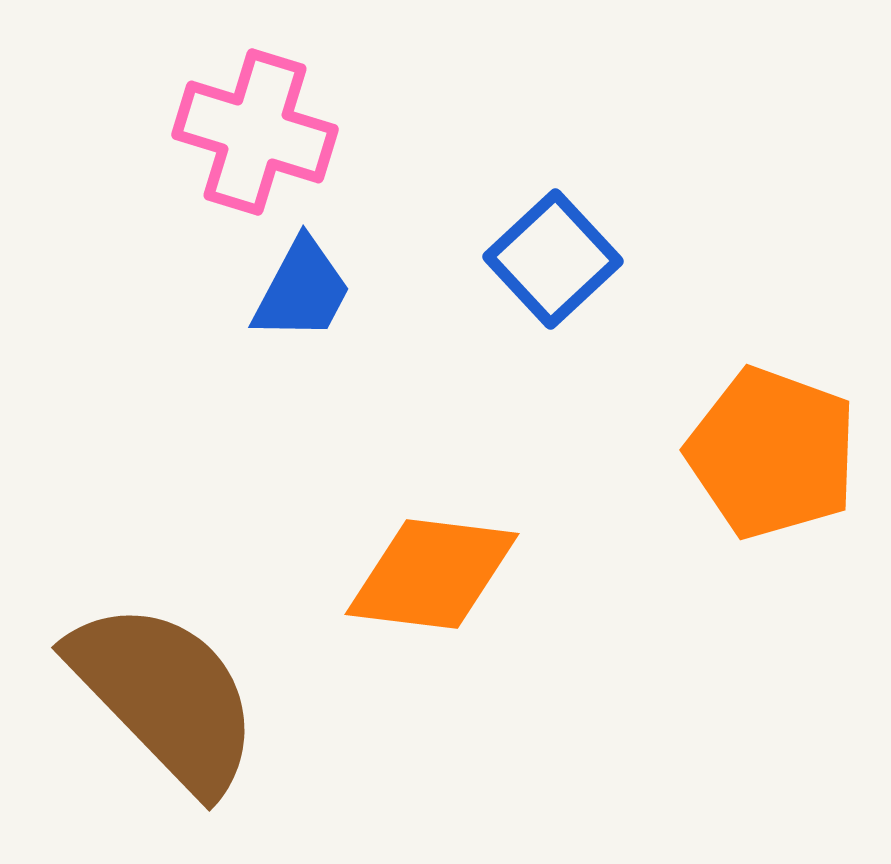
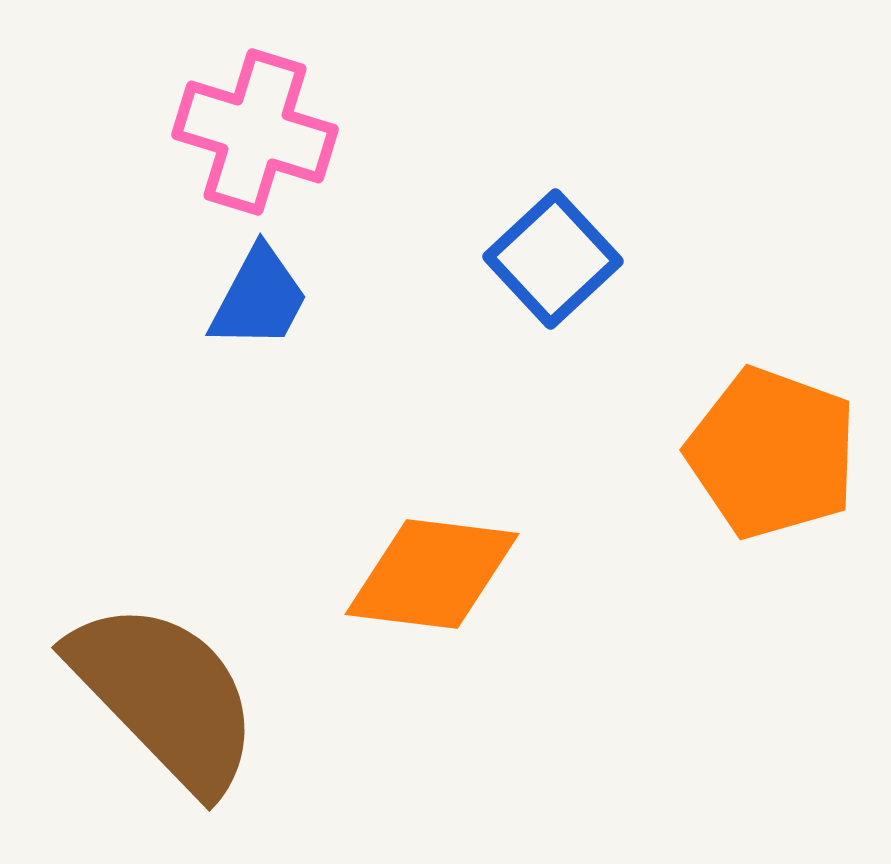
blue trapezoid: moved 43 px left, 8 px down
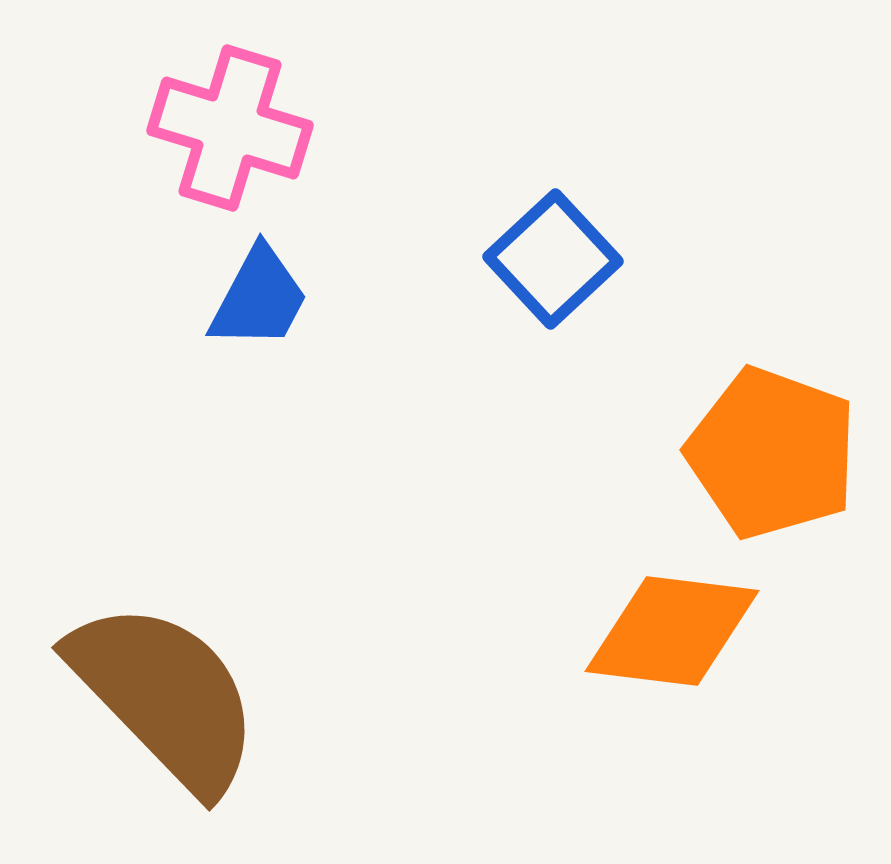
pink cross: moved 25 px left, 4 px up
orange diamond: moved 240 px right, 57 px down
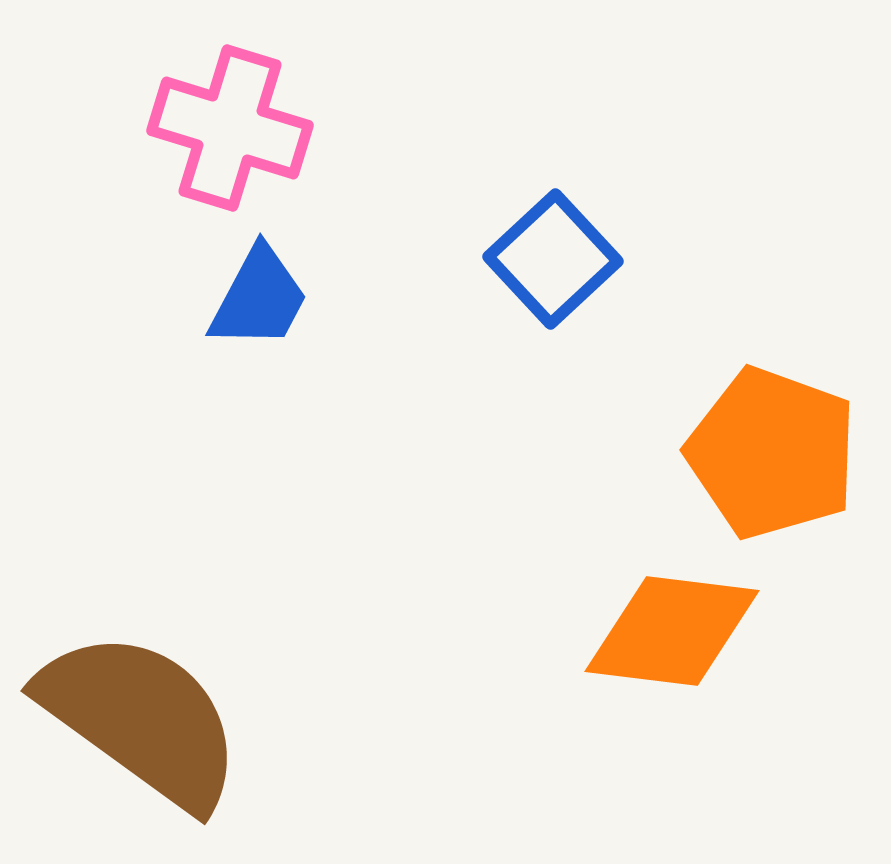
brown semicircle: moved 24 px left, 23 px down; rotated 10 degrees counterclockwise
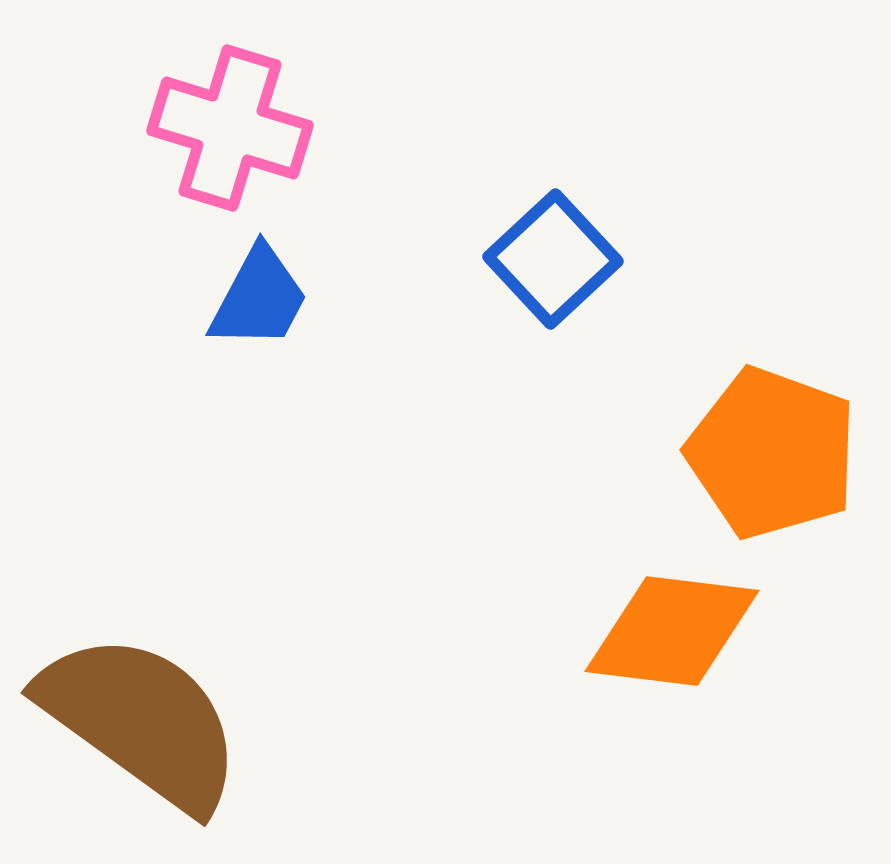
brown semicircle: moved 2 px down
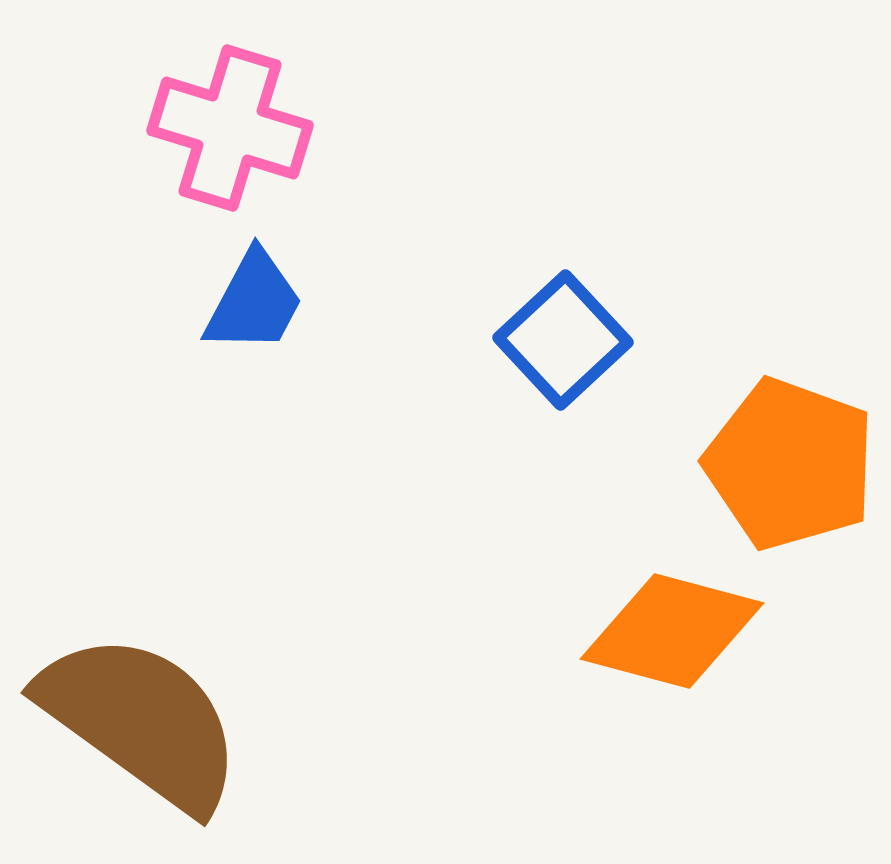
blue square: moved 10 px right, 81 px down
blue trapezoid: moved 5 px left, 4 px down
orange pentagon: moved 18 px right, 11 px down
orange diamond: rotated 8 degrees clockwise
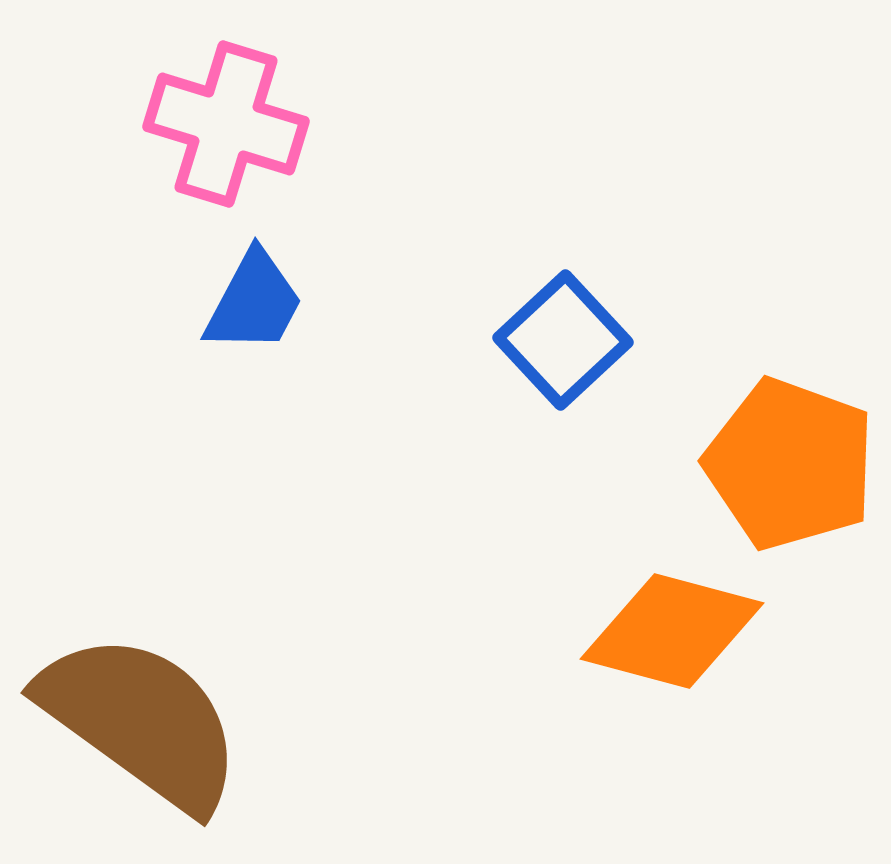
pink cross: moved 4 px left, 4 px up
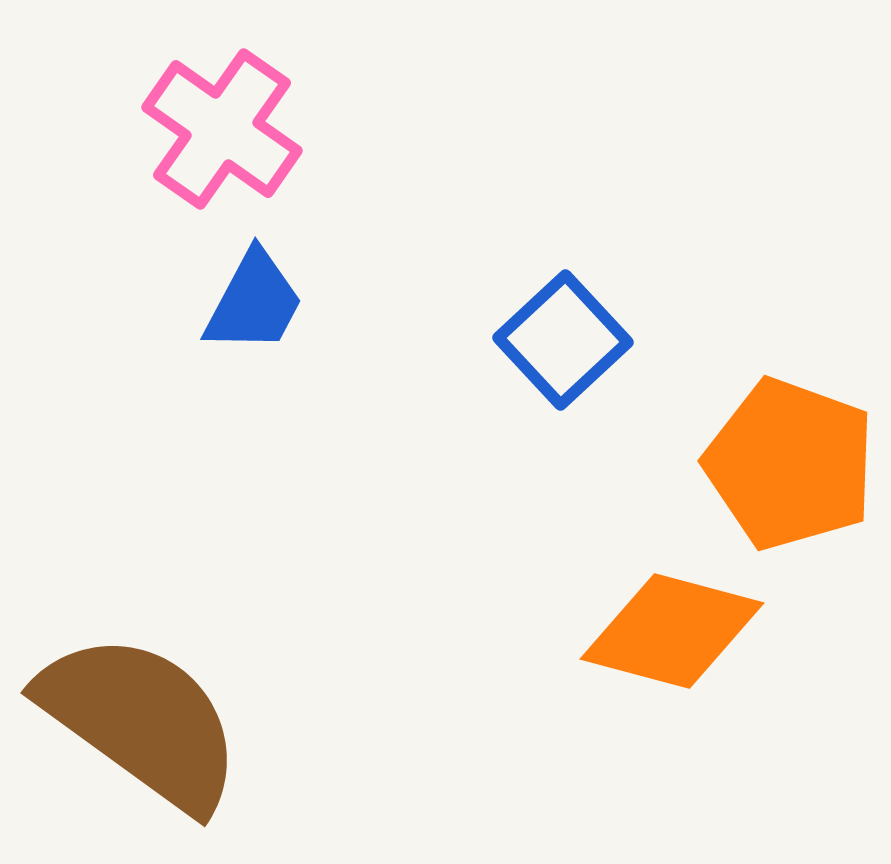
pink cross: moved 4 px left, 5 px down; rotated 18 degrees clockwise
